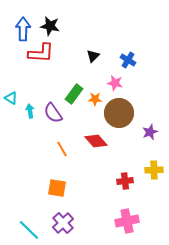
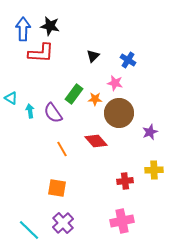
pink cross: moved 5 px left
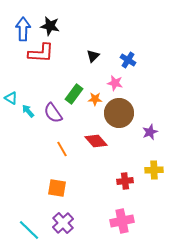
cyan arrow: moved 2 px left; rotated 32 degrees counterclockwise
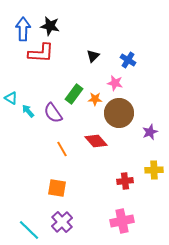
purple cross: moved 1 px left, 1 px up
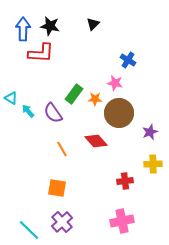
black triangle: moved 32 px up
yellow cross: moved 1 px left, 6 px up
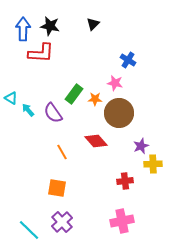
cyan arrow: moved 1 px up
purple star: moved 9 px left, 14 px down
orange line: moved 3 px down
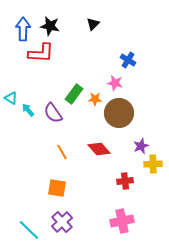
red diamond: moved 3 px right, 8 px down
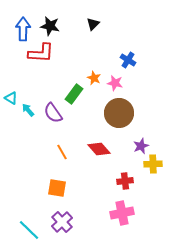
orange star: moved 1 px left, 21 px up; rotated 24 degrees clockwise
pink cross: moved 8 px up
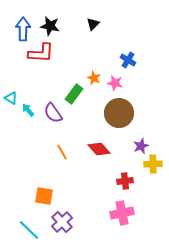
orange square: moved 13 px left, 8 px down
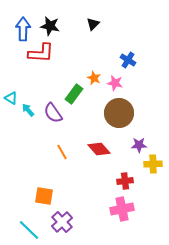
purple star: moved 2 px left, 1 px up; rotated 21 degrees clockwise
pink cross: moved 4 px up
